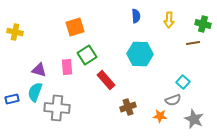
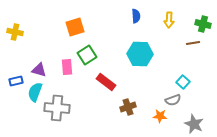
red rectangle: moved 2 px down; rotated 12 degrees counterclockwise
blue rectangle: moved 4 px right, 18 px up
gray star: moved 5 px down
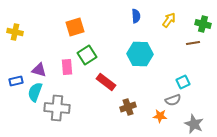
yellow arrow: rotated 147 degrees counterclockwise
cyan square: rotated 24 degrees clockwise
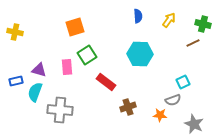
blue semicircle: moved 2 px right
brown line: rotated 16 degrees counterclockwise
gray cross: moved 3 px right, 2 px down
orange star: moved 1 px up
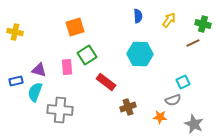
orange star: moved 2 px down
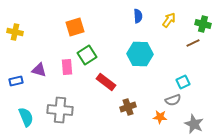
cyan semicircle: moved 9 px left, 25 px down; rotated 138 degrees clockwise
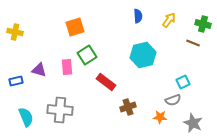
brown line: rotated 48 degrees clockwise
cyan hexagon: moved 3 px right, 1 px down; rotated 15 degrees counterclockwise
gray star: moved 1 px left, 1 px up
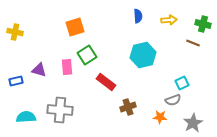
yellow arrow: rotated 49 degrees clockwise
cyan square: moved 1 px left, 1 px down
cyan semicircle: rotated 72 degrees counterclockwise
gray star: rotated 18 degrees clockwise
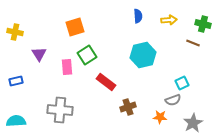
purple triangle: moved 16 px up; rotated 42 degrees clockwise
cyan semicircle: moved 10 px left, 4 px down
